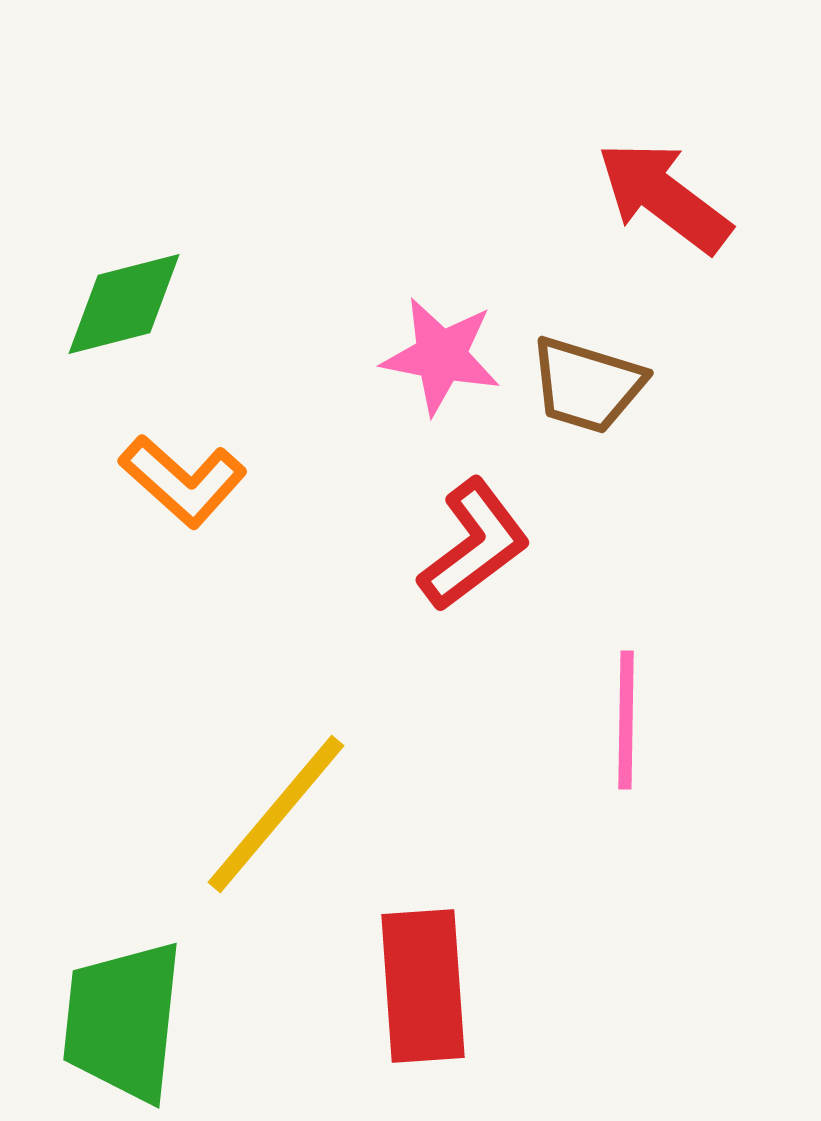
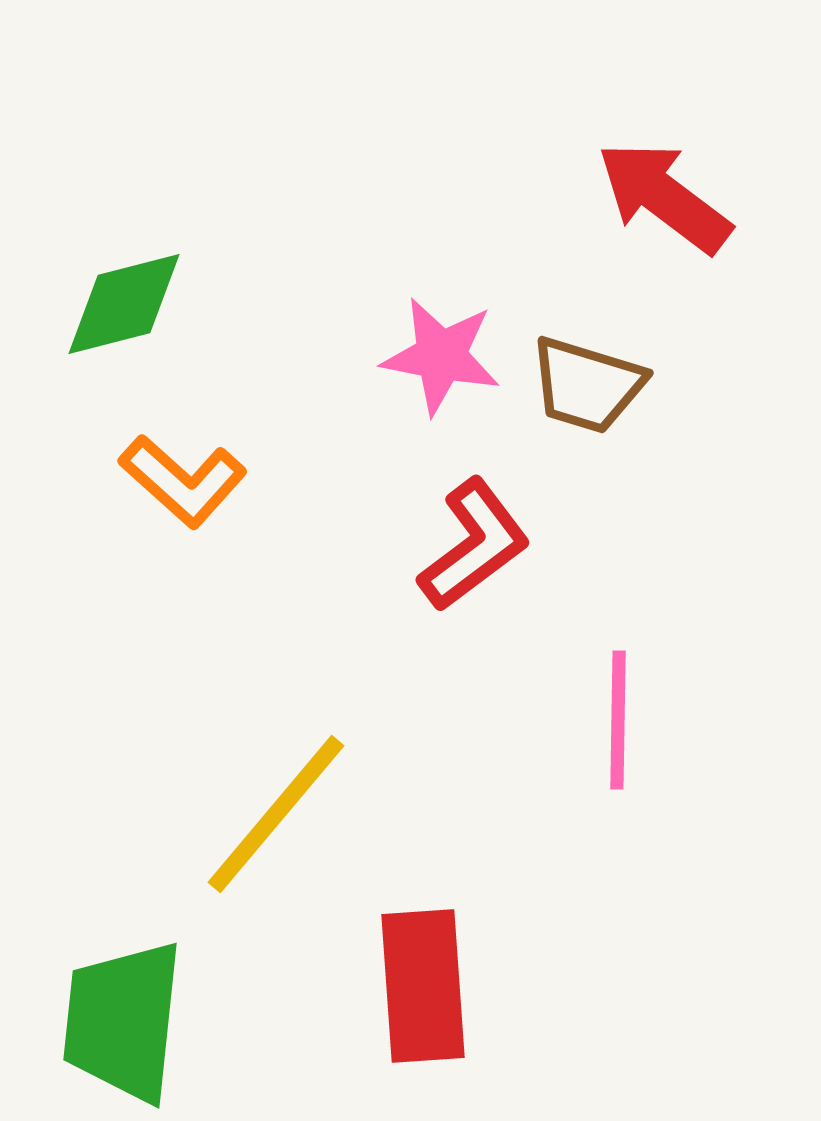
pink line: moved 8 px left
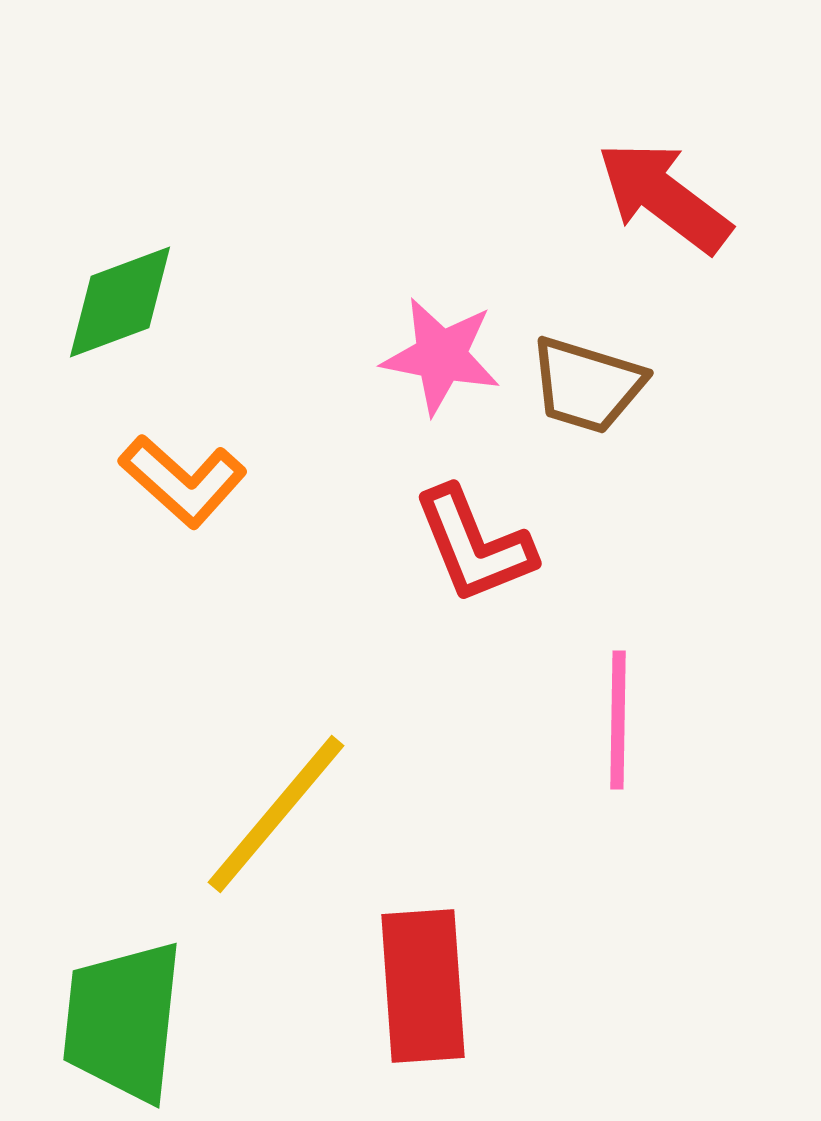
green diamond: moved 4 px left, 2 px up; rotated 6 degrees counterclockwise
red L-shape: rotated 105 degrees clockwise
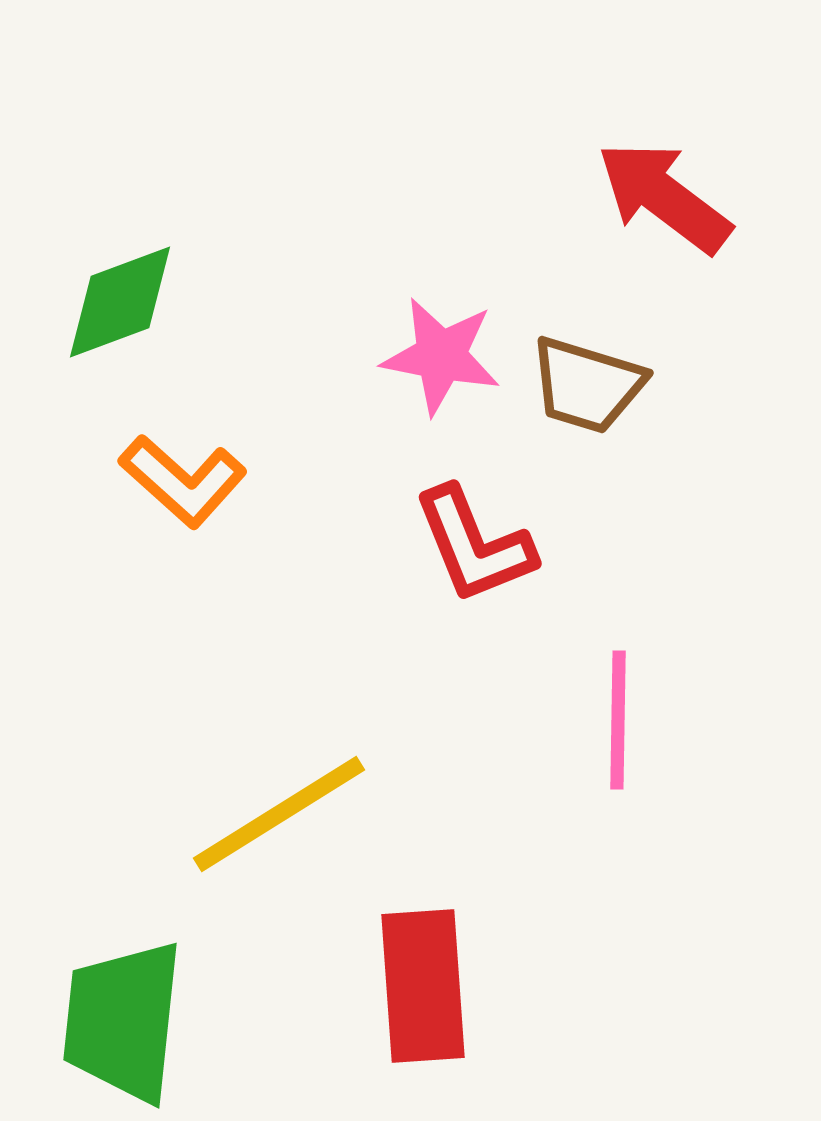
yellow line: moved 3 px right; rotated 18 degrees clockwise
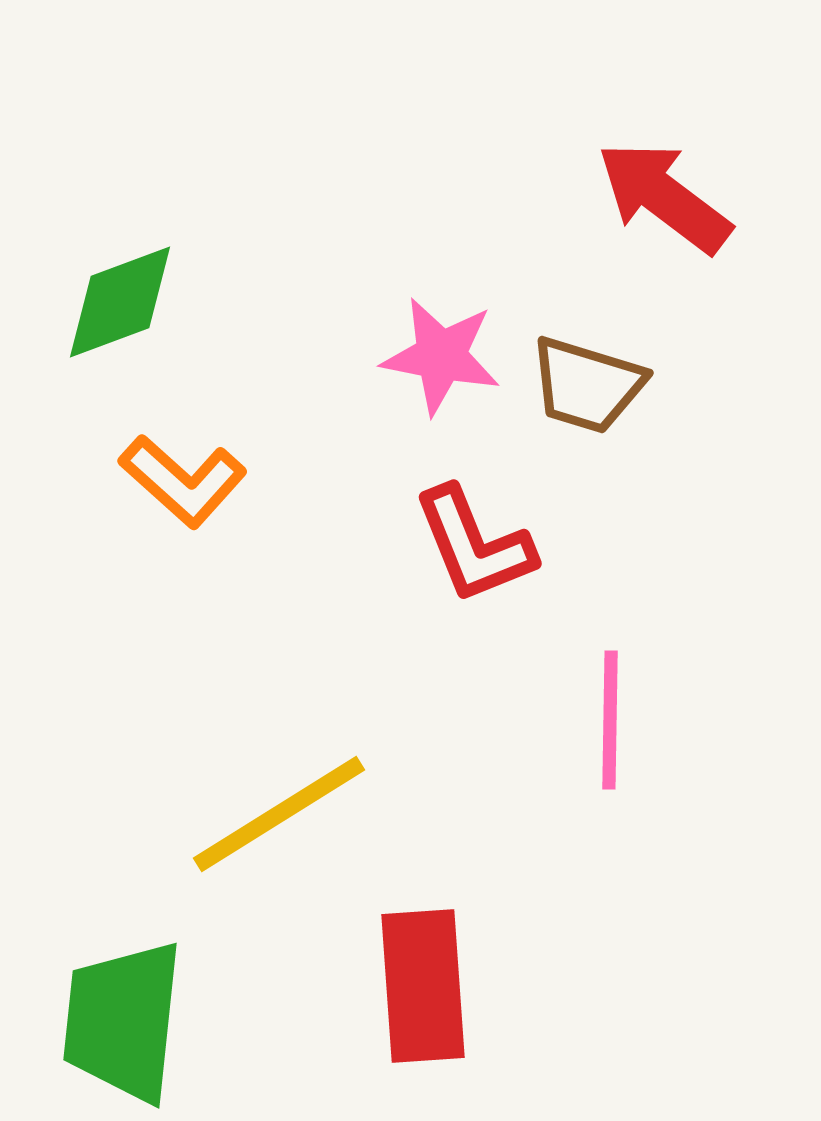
pink line: moved 8 px left
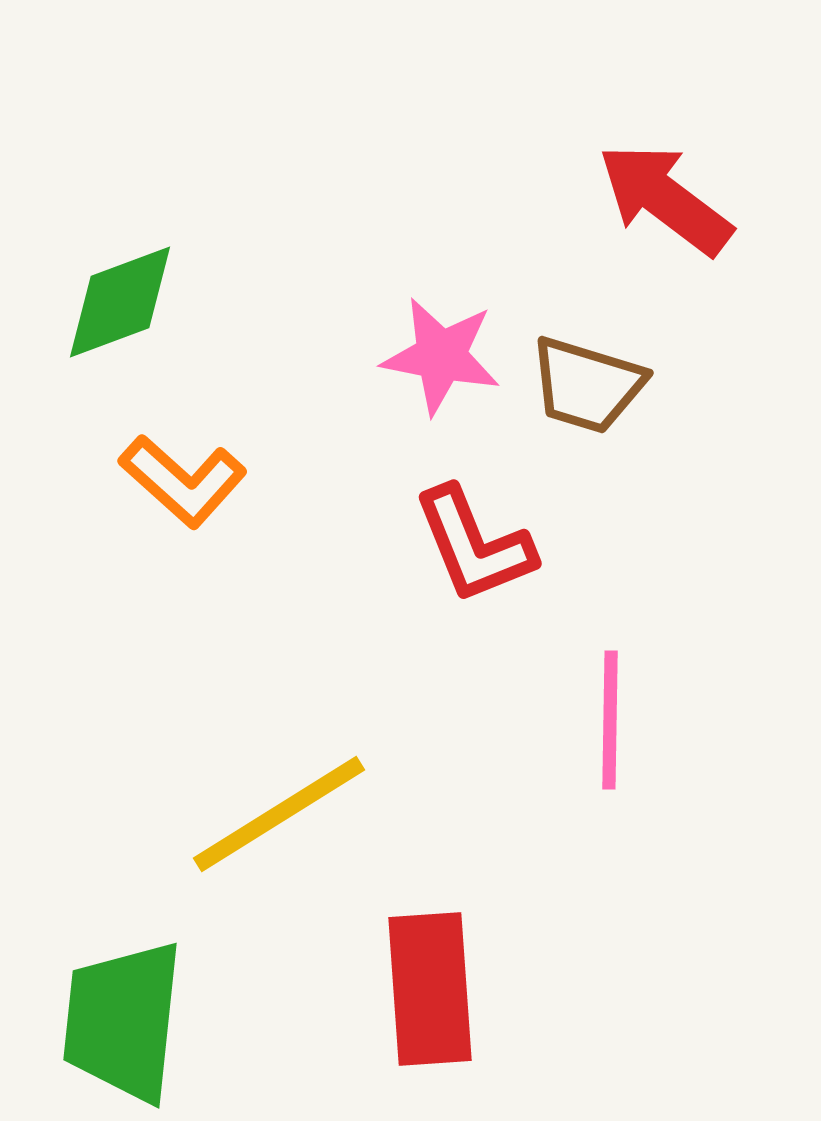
red arrow: moved 1 px right, 2 px down
red rectangle: moved 7 px right, 3 px down
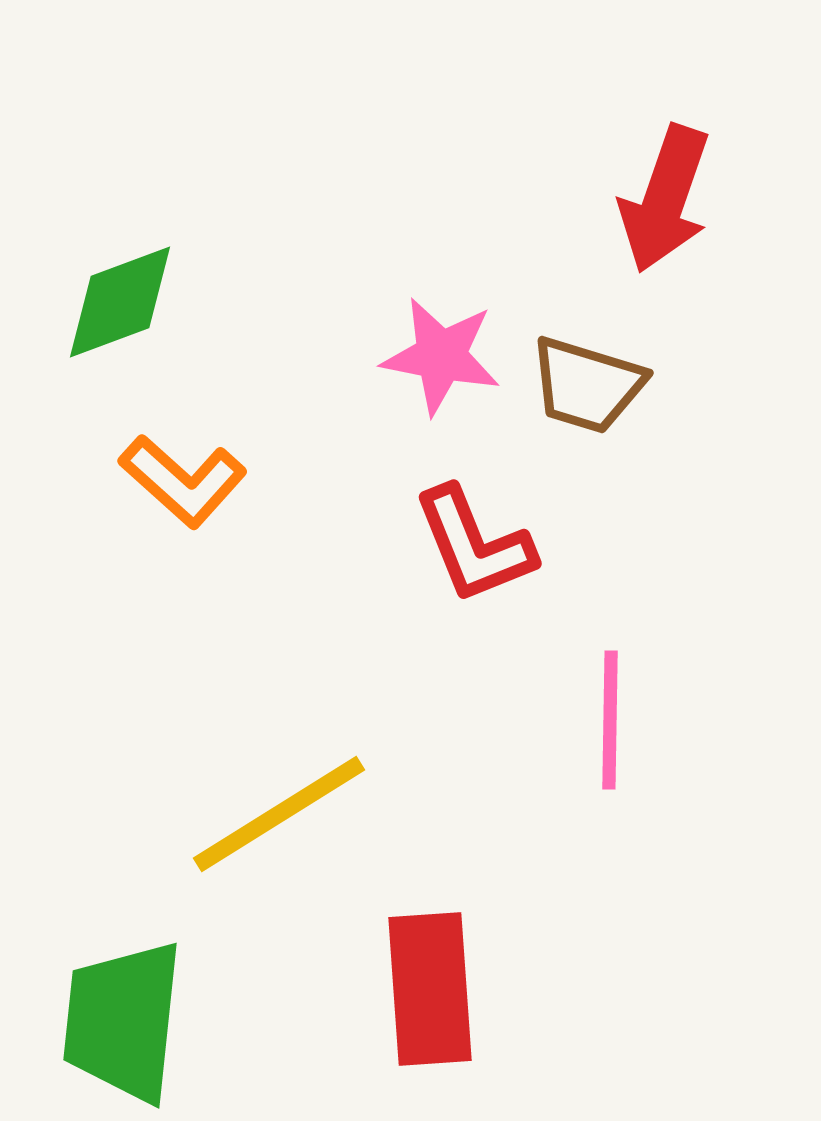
red arrow: rotated 108 degrees counterclockwise
